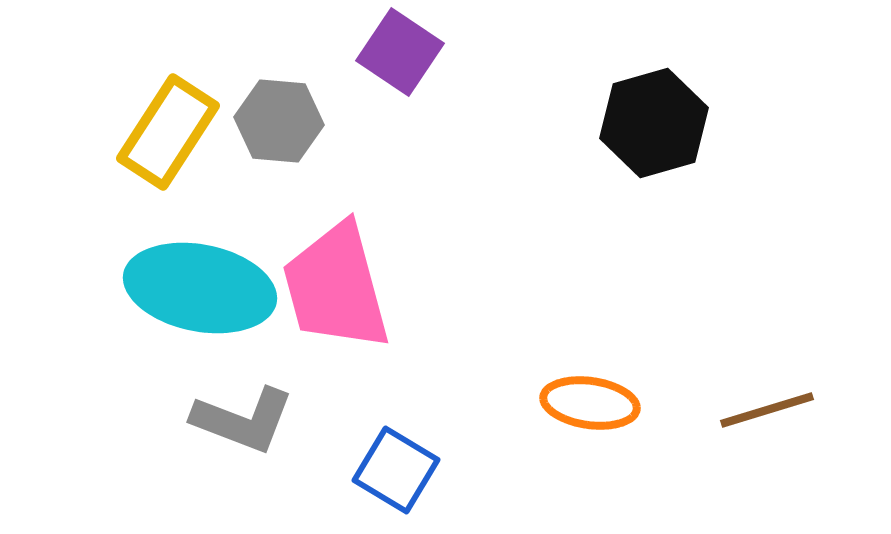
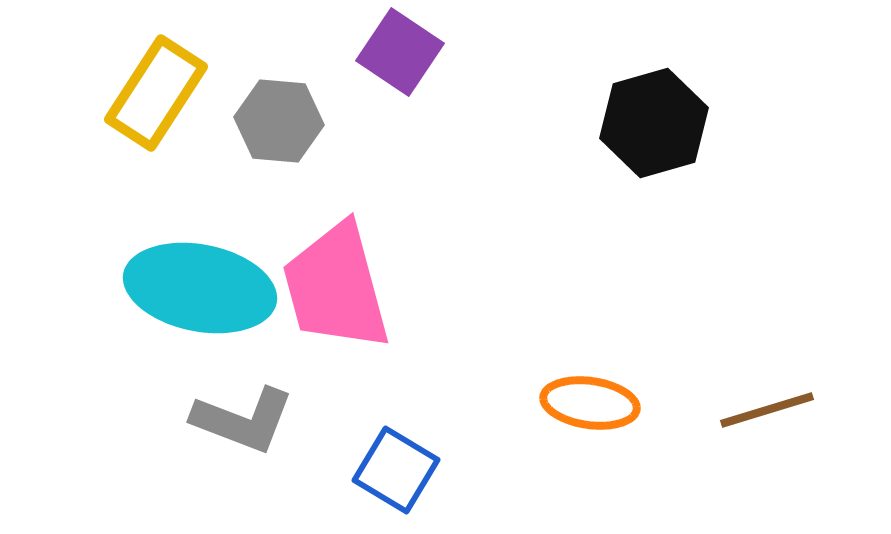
yellow rectangle: moved 12 px left, 39 px up
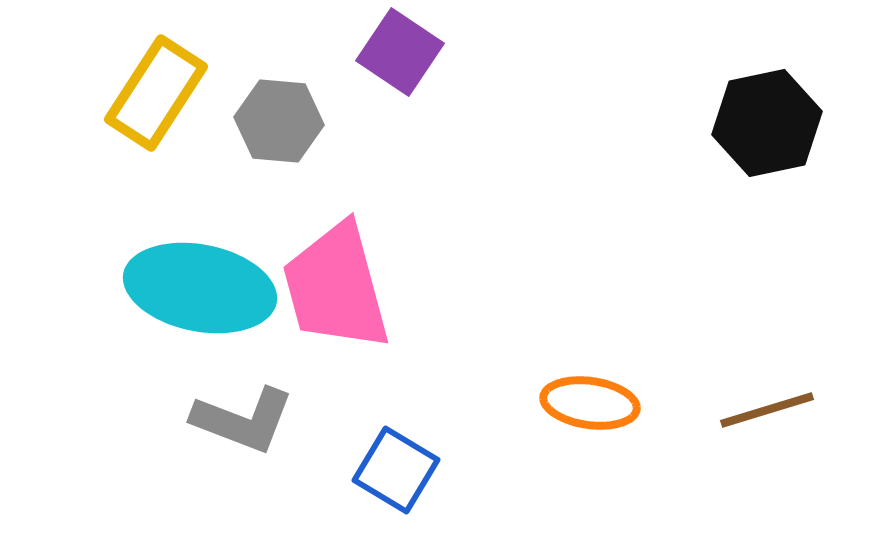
black hexagon: moved 113 px right; rotated 4 degrees clockwise
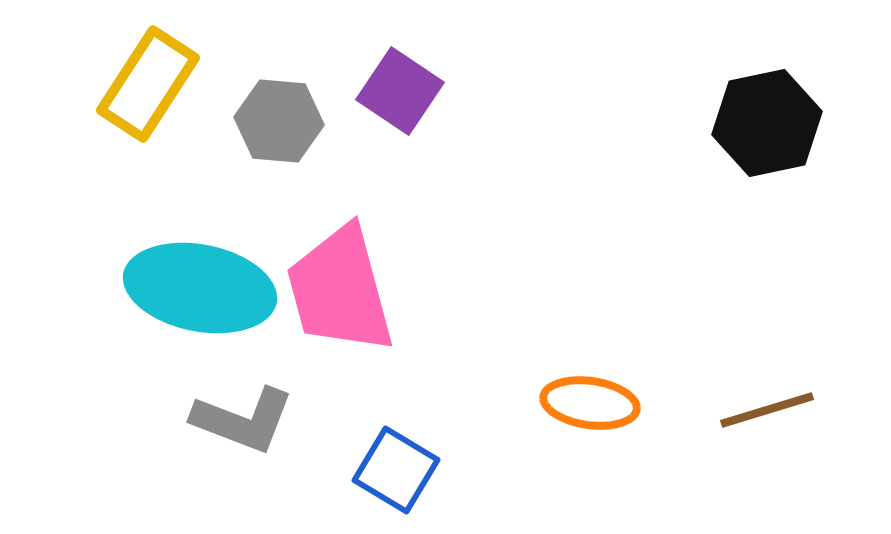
purple square: moved 39 px down
yellow rectangle: moved 8 px left, 9 px up
pink trapezoid: moved 4 px right, 3 px down
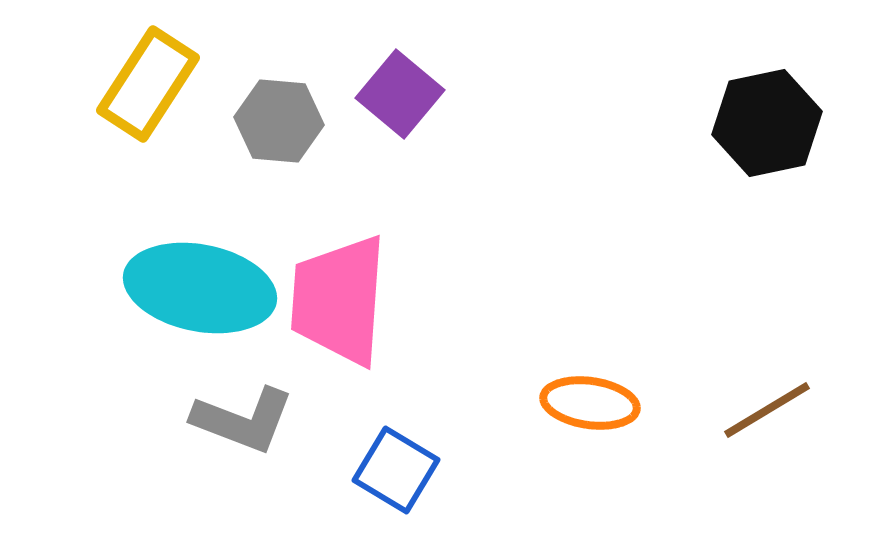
purple square: moved 3 px down; rotated 6 degrees clockwise
pink trapezoid: moved 1 px left, 10 px down; rotated 19 degrees clockwise
brown line: rotated 14 degrees counterclockwise
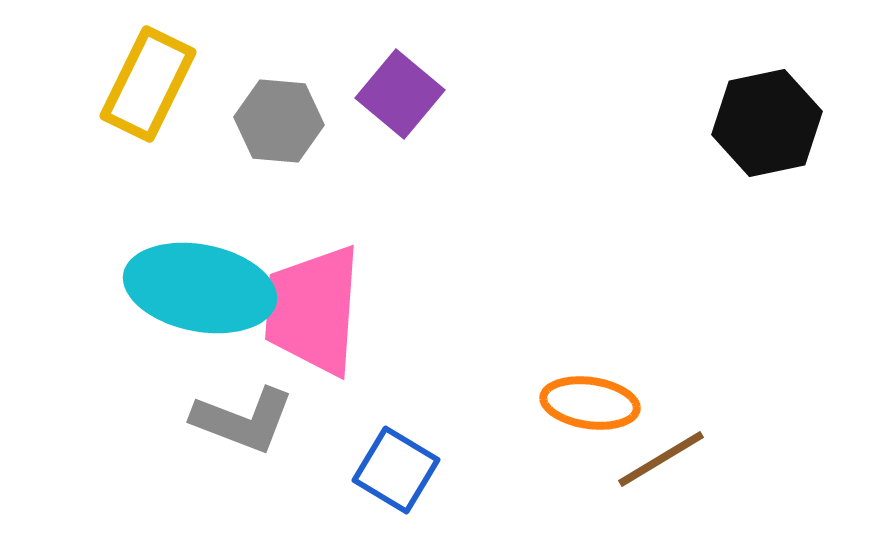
yellow rectangle: rotated 7 degrees counterclockwise
pink trapezoid: moved 26 px left, 10 px down
brown line: moved 106 px left, 49 px down
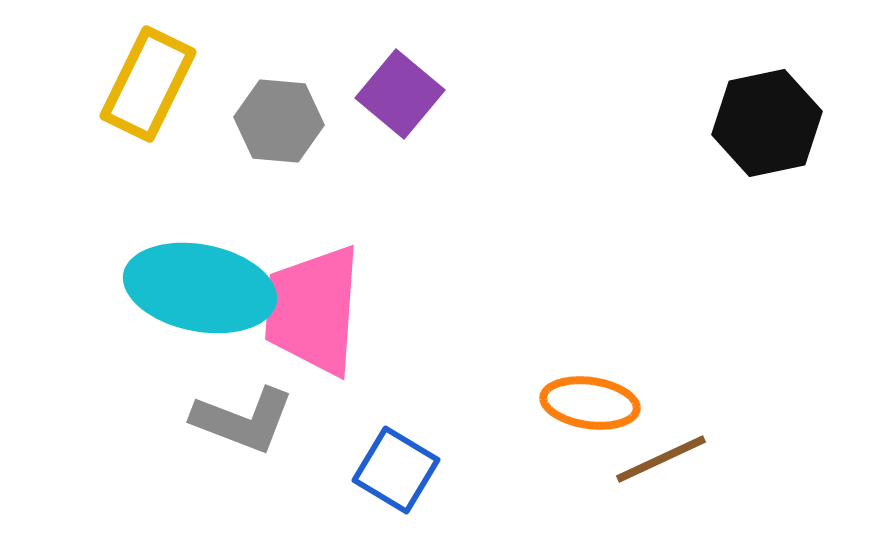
brown line: rotated 6 degrees clockwise
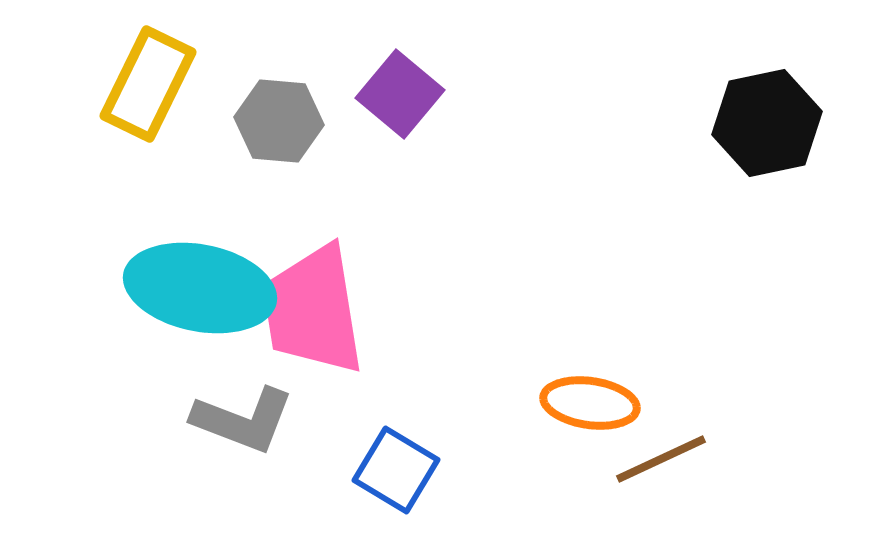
pink trapezoid: rotated 13 degrees counterclockwise
